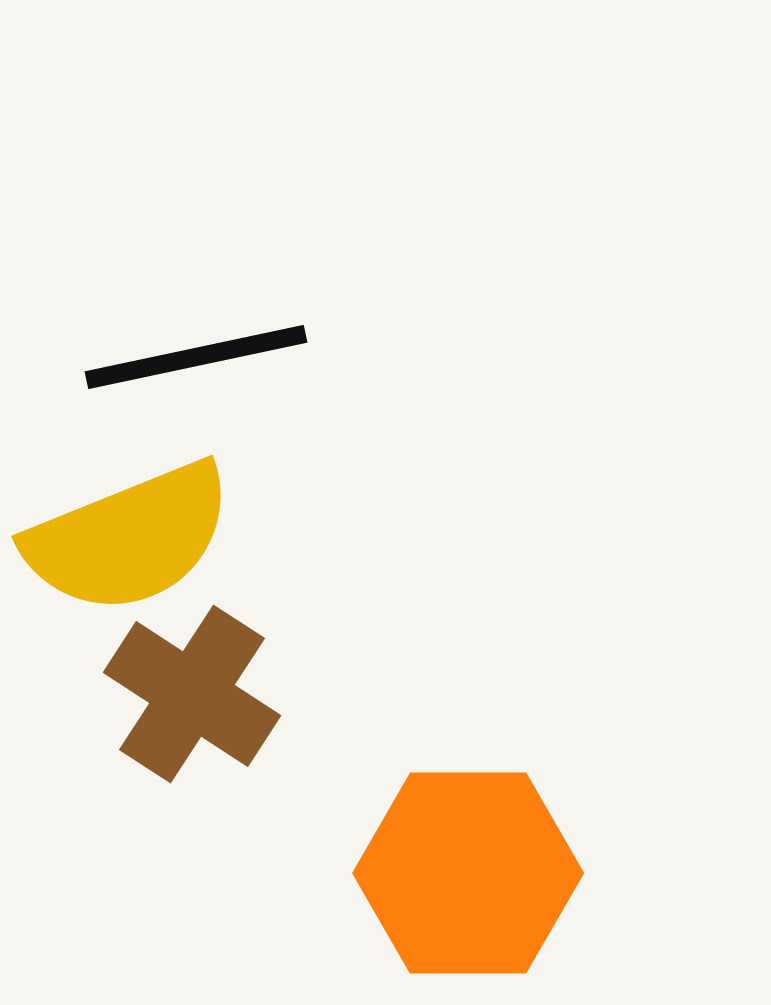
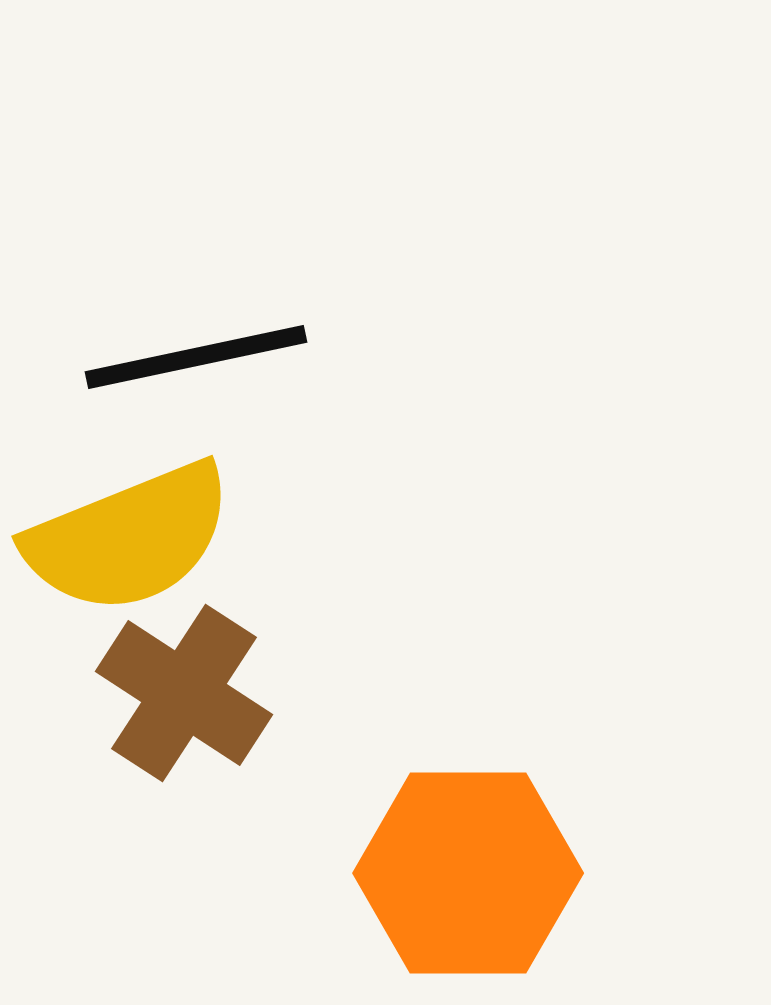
brown cross: moved 8 px left, 1 px up
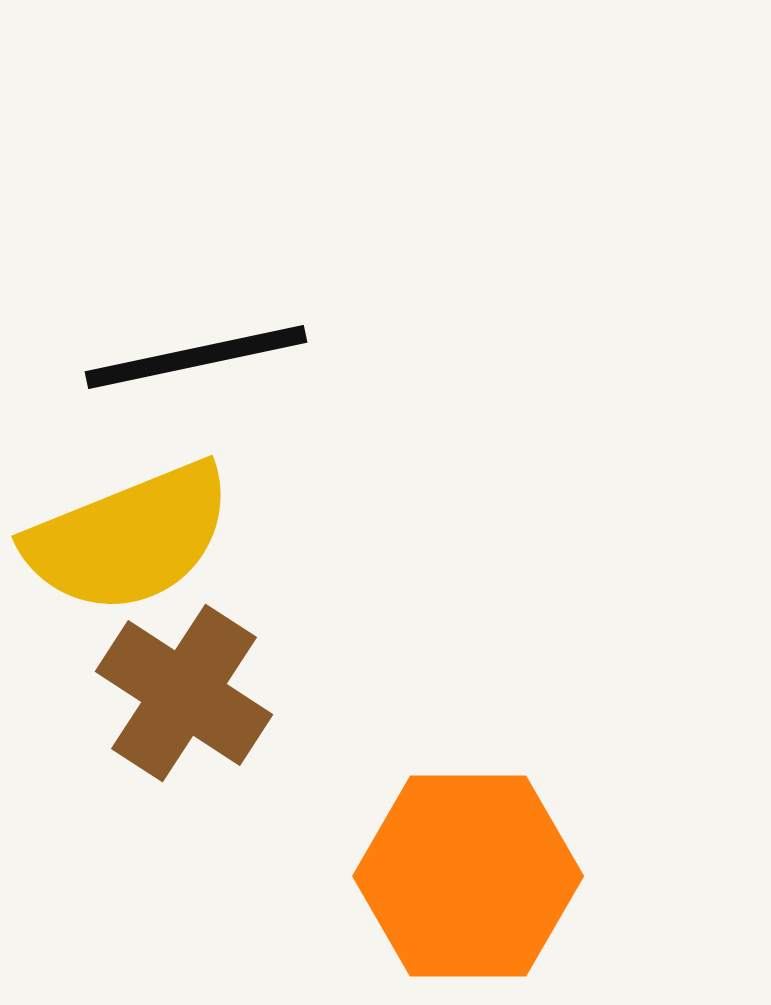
orange hexagon: moved 3 px down
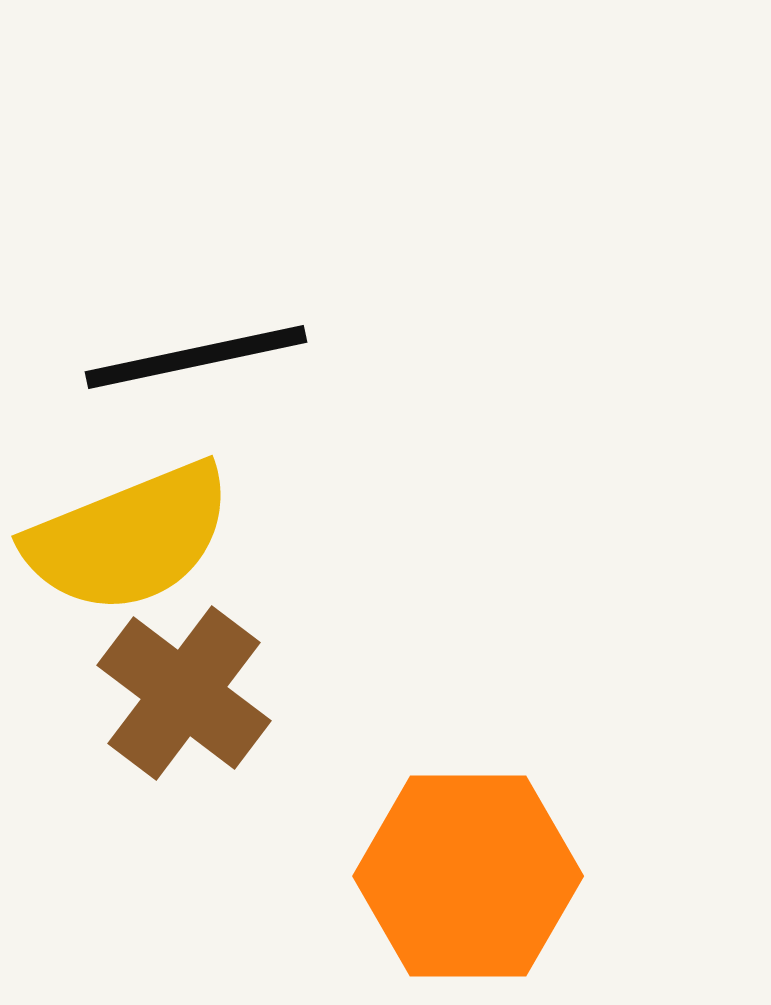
brown cross: rotated 4 degrees clockwise
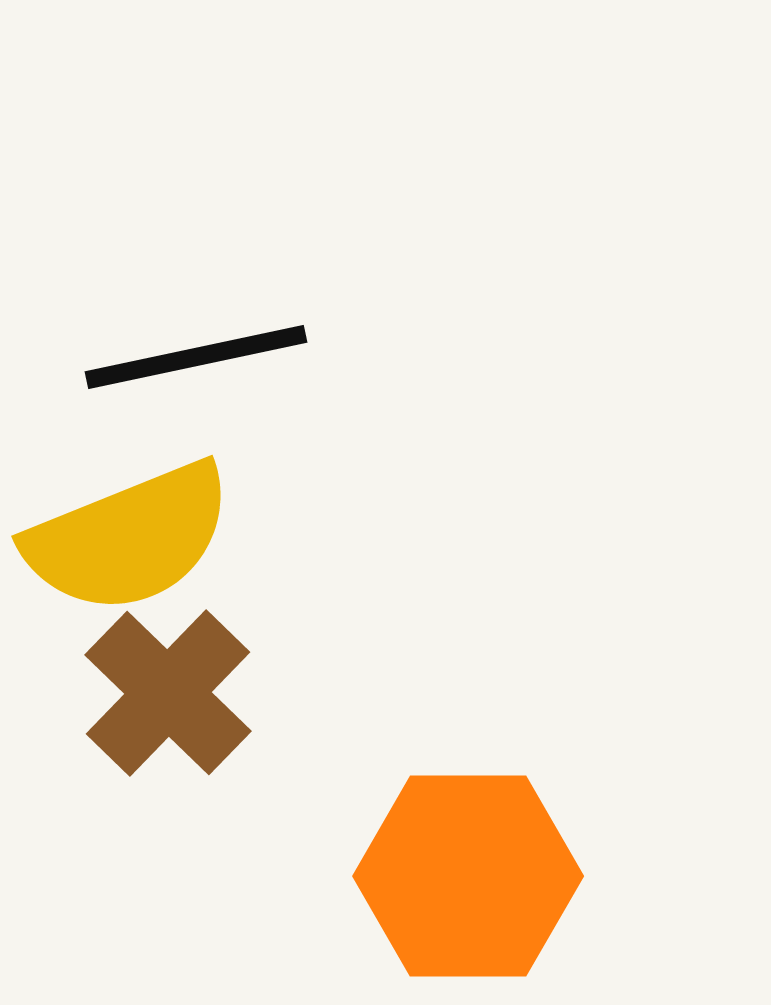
brown cross: moved 16 px left; rotated 7 degrees clockwise
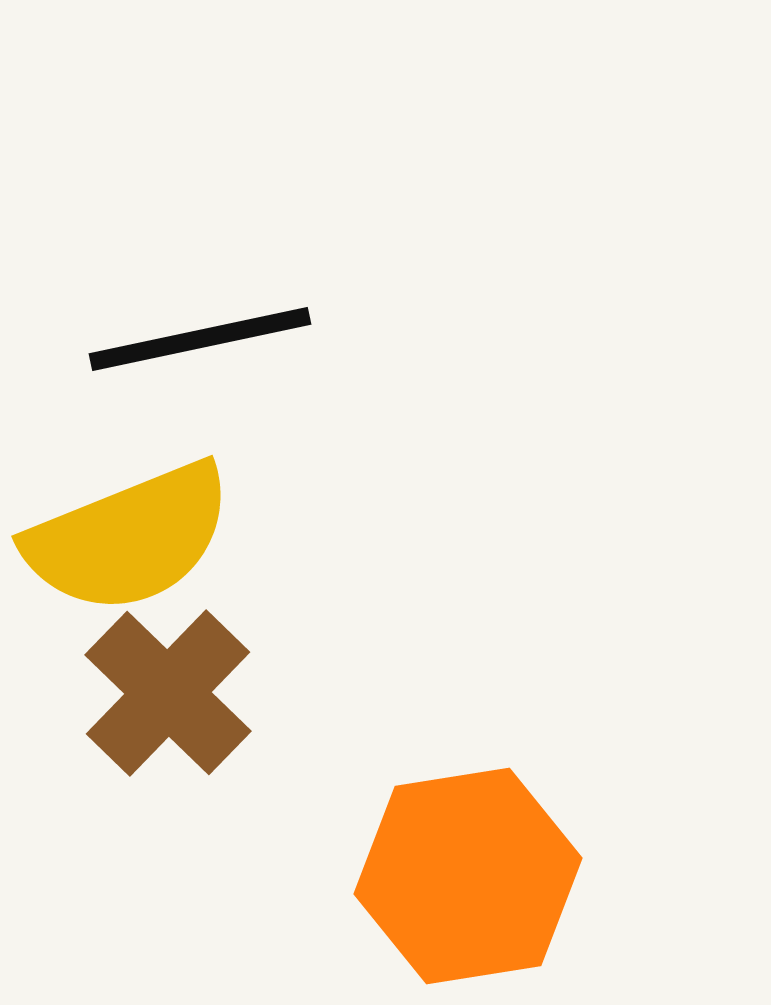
black line: moved 4 px right, 18 px up
orange hexagon: rotated 9 degrees counterclockwise
